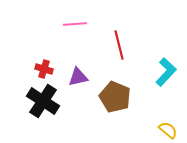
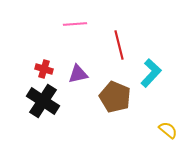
cyan L-shape: moved 15 px left, 1 px down
purple triangle: moved 3 px up
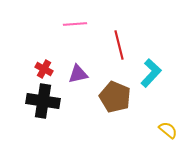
red cross: rotated 12 degrees clockwise
black cross: rotated 24 degrees counterclockwise
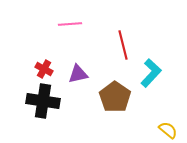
pink line: moved 5 px left
red line: moved 4 px right
brown pentagon: rotated 12 degrees clockwise
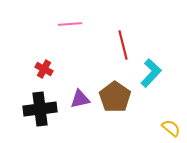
purple triangle: moved 2 px right, 25 px down
black cross: moved 3 px left, 8 px down; rotated 16 degrees counterclockwise
yellow semicircle: moved 3 px right, 2 px up
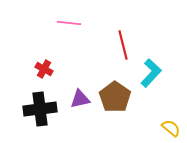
pink line: moved 1 px left, 1 px up; rotated 10 degrees clockwise
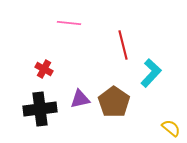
brown pentagon: moved 1 px left, 5 px down
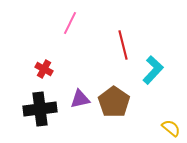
pink line: moved 1 px right; rotated 70 degrees counterclockwise
cyan L-shape: moved 2 px right, 3 px up
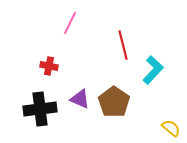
red cross: moved 5 px right, 3 px up; rotated 18 degrees counterclockwise
purple triangle: rotated 35 degrees clockwise
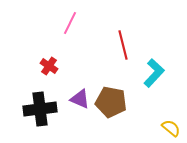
red cross: rotated 24 degrees clockwise
cyan L-shape: moved 1 px right, 3 px down
brown pentagon: moved 3 px left; rotated 24 degrees counterclockwise
